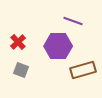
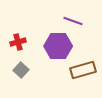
red cross: rotated 28 degrees clockwise
gray square: rotated 21 degrees clockwise
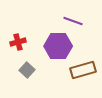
gray square: moved 6 px right
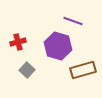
purple hexagon: rotated 16 degrees clockwise
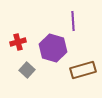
purple line: rotated 66 degrees clockwise
purple hexagon: moved 5 px left, 2 px down
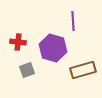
red cross: rotated 21 degrees clockwise
gray square: rotated 28 degrees clockwise
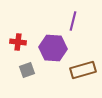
purple line: rotated 18 degrees clockwise
purple hexagon: rotated 12 degrees counterclockwise
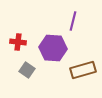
gray square: rotated 35 degrees counterclockwise
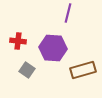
purple line: moved 5 px left, 8 px up
red cross: moved 1 px up
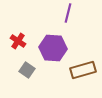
red cross: rotated 28 degrees clockwise
